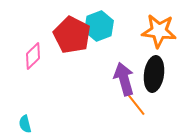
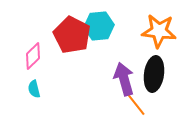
cyan hexagon: rotated 16 degrees clockwise
cyan semicircle: moved 9 px right, 35 px up
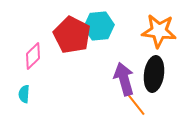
cyan semicircle: moved 10 px left, 5 px down; rotated 18 degrees clockwise
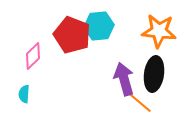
red pentagon: rotated 6 degrees counterclockwise
orange line: moved 4 px right, 1 px up; rotated 12 degrees counterclockwise
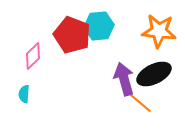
black ellipse: rotated 56 degrees clockwise
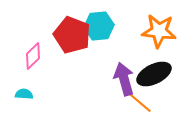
cyan semicircle: rotated 90 degrees clockwise
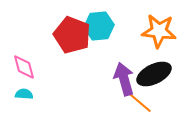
pink diamond: moved 9 px left, 11 px down; rotated 60 degrees counterclockwise
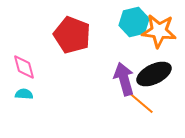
cyan hexagon: moved 35 px right, 4 px up; rotated 8 degrees counterclockwise
orange line: moved 2 px right, 1 px down
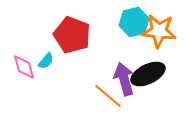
black ellipse: moved 6 px left
cyan semicircle: moved 22 px right, 33 px up; rotated 126 degrees clockwise
orange line: moved 32 px left, 6 px up
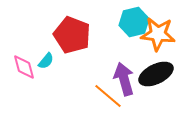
orange star: moved 1 px left, 3 px down
black ellipse: moved 8 px right
